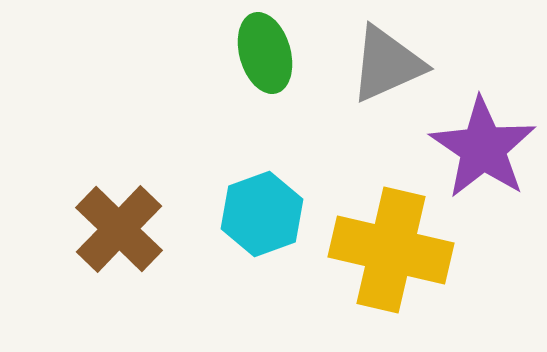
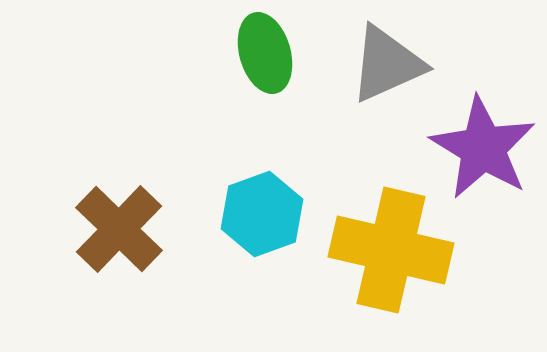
purple star: rotated 3 degrees counterclockwise
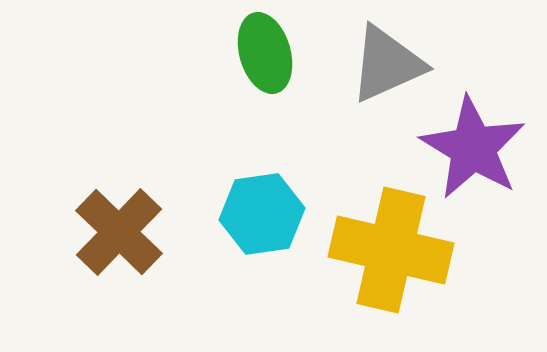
purple star: moved 10 px left
cyan hexagon: rotated 12 degrees clockwise
brown cross: moved 3 px down
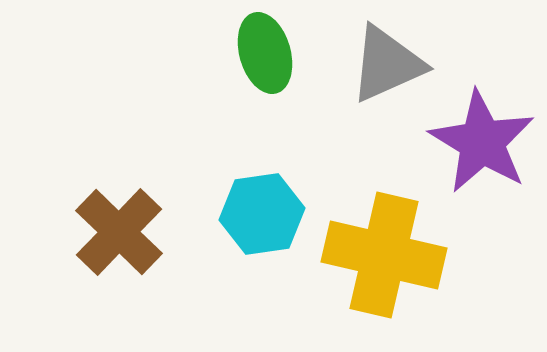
purple star: moved 9 px right, 6 px up
yellow cross: moved 7 px left, 5 px down
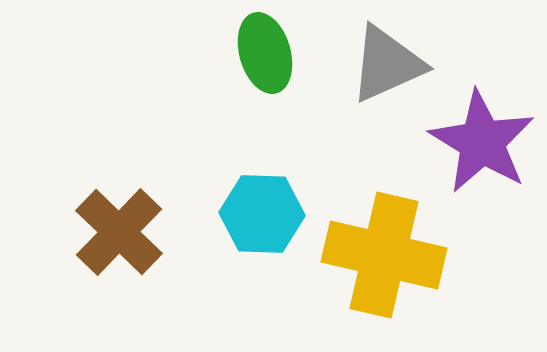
cyan hexagon: rotated 10 degrees clockwise
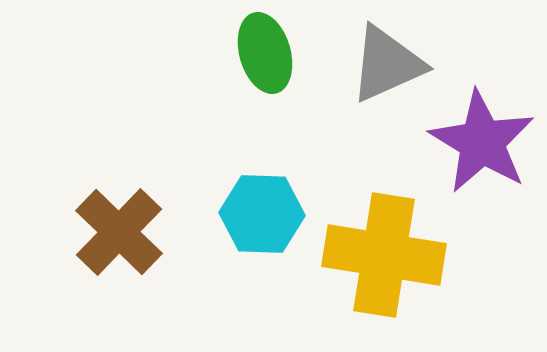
yellow cross: rotated 4 degrees counterclockwise
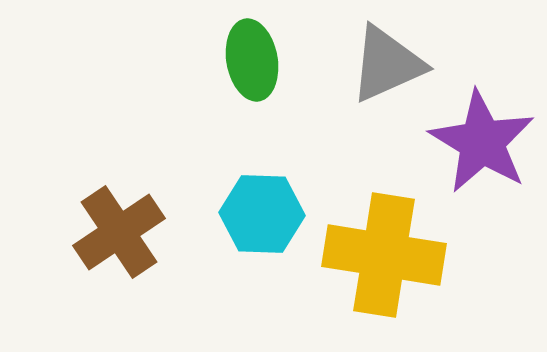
green ellipse: moved 13 px left, 7 px down; rotated 6 degrees clockwise
brown cross: rotated 12 degrees clockwise
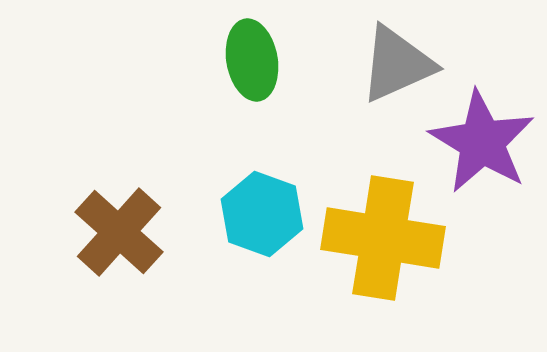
gray triangle: moved 10 px right
cyan hexagon: rotated 18 degrees clockwise
brown cross: rotated 14 degrees counterclockwise
yellow cross: moved 1 px left, 17 px up
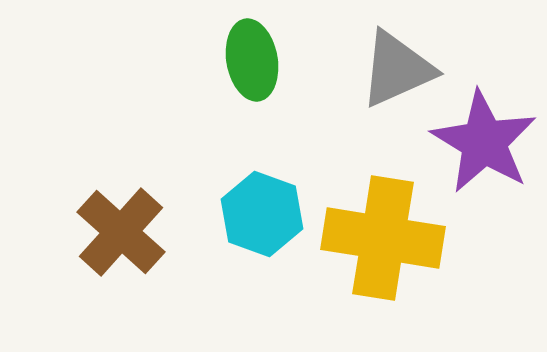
gray triangle: moved 5 px down
purple star: moved 2 px right
brown cross: moved 2 px right
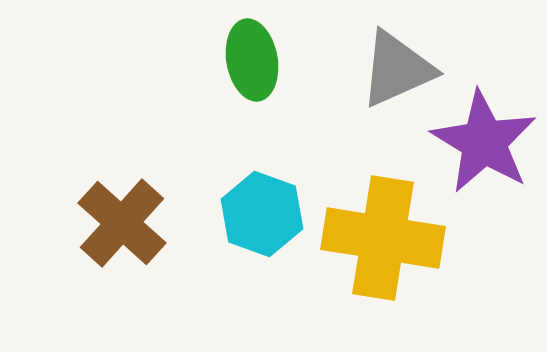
brown cross: moved 1 px right, 9 px up
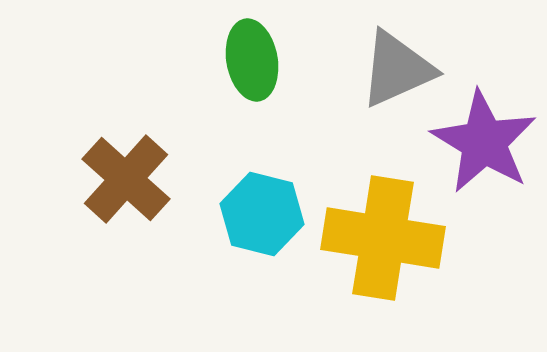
cyan hexagon: rotated 6 degrees counterclockwise
brown cross: moved 4 px right, 44 px up
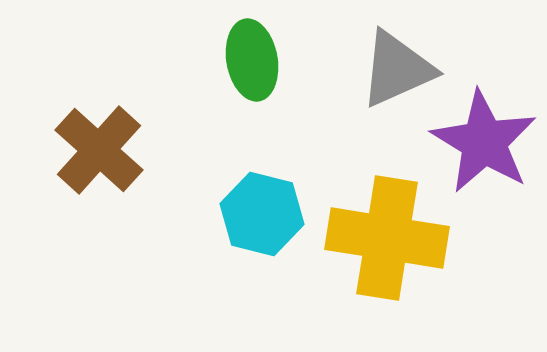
brown cross: moved 27 px left, 29 px up
yellow cross: moved 4 px right
